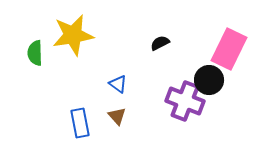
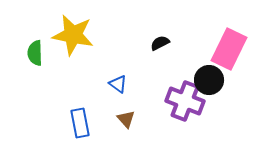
yellow star: rotated 21 degrees clockwise
brown triangle: moved 9 px right, 3 px down
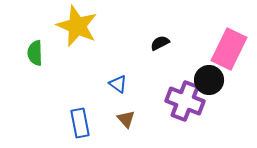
yellow star: moved 4 px right, 9 px up; rotated 12 degrees clockwise
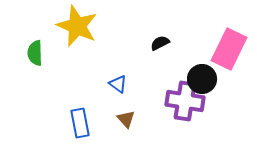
black circle: moved 7 px left, 1 px up
purple cross: rotated 12 degrees counterclockwise
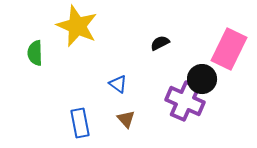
purple cross: rotated 15 degrees clockwise
